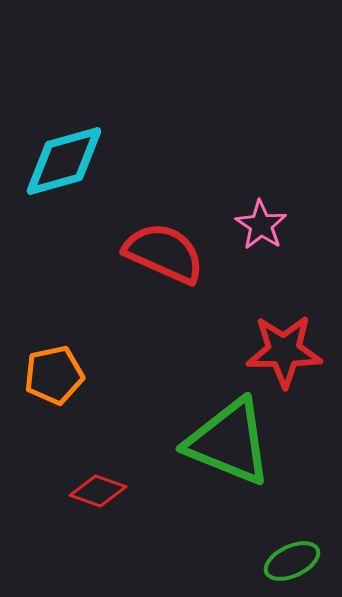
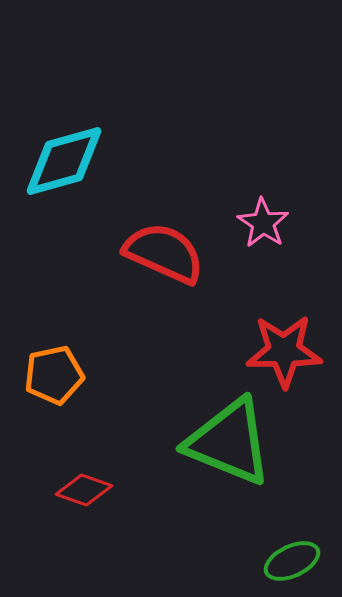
pink star: moved 2 px right, 2 px up
red diamond: moved 14 px left, 1 px up
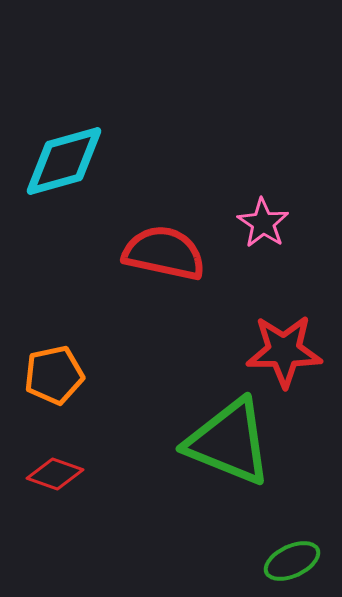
red semicircle: rotated 12 degrees counterclockwise
red diamond: moved 29 px left, 16 px up
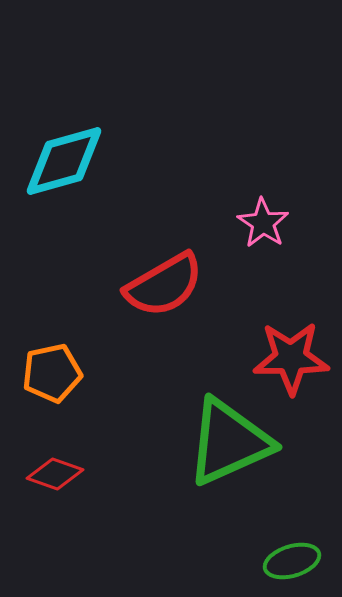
red semicircle: moved 32 px down; rotated 138 degrees clockwise
red star: moved 7 px right, 7 px down
orange pentagon: moved 2 px left, 2 px up
green triangle: rotated 46 degrees counterclockwise
green ellipse: rotated 8 degrees clockwise
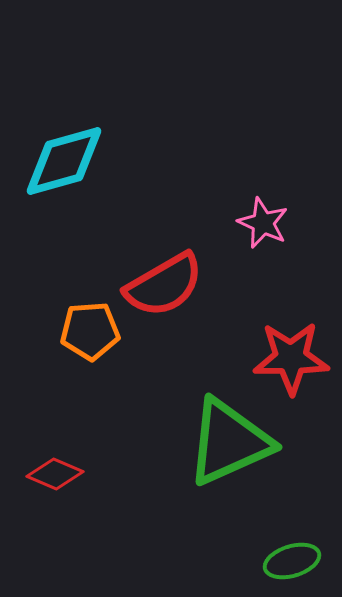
pink star: rotated 9 degrees counterclockwise
orange pentagon: moved 38 px right, 42 px up; rotated 8 degrees clockwise
red diamond: rotated 4 degrees clockwise
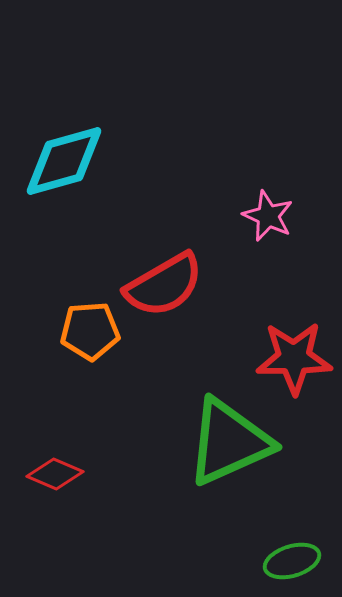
pink star: moved 5 px right, 7 px up
red star: moved 3 px right
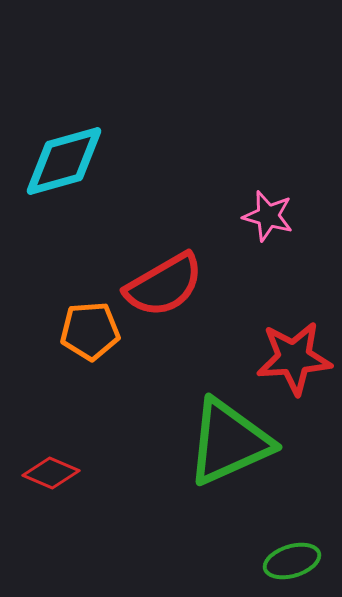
pink star: rotated 9 degrees counterclockwise
red star: rotated 4 degrees counterclockwise
red diamond: moved 4 px left, 1 px up
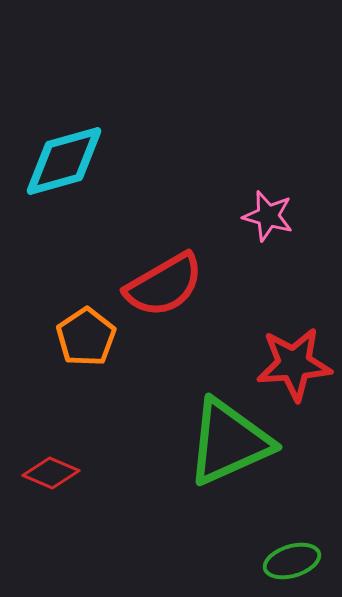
orange pentagon: moved 4 px left, 6 px down; rotated 30 degrees counterclockwise
red star: moved 6 px down
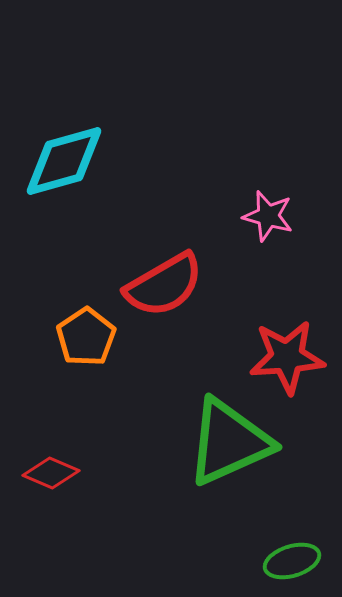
red star: moved 7 px left, 7 px up
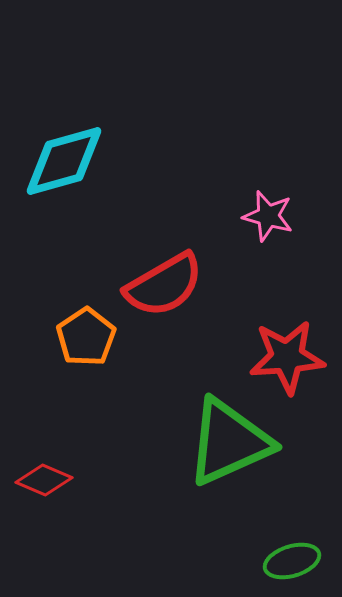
red diamond: moved 7 px left, 7 px down
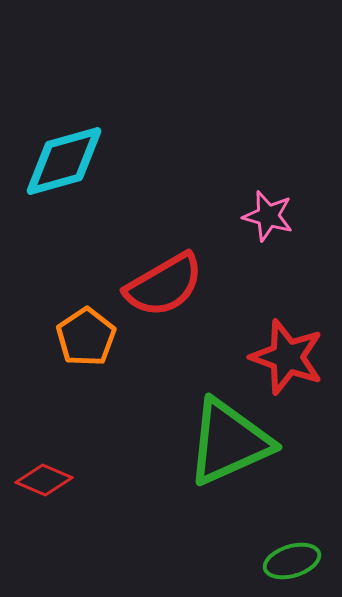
red star: rotated 24 degrees clockwise
